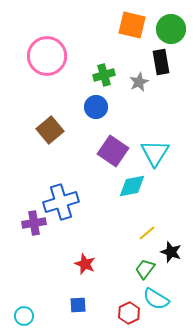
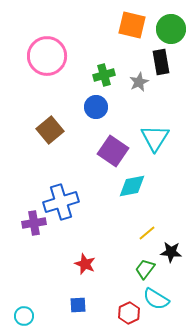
cyan triangle: moved 15 px up
black star: rotated 15 degrees counterclockwise
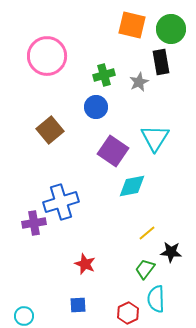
cyan semicircle: rotated 56 degrees clockwise
red hexagon: moved 1 px left
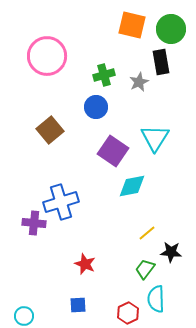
purple cross: rotated 15 degrees clockwise
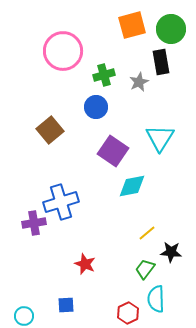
orange square: rotated 28 degrees counterclockwise
pink circle: moved 16 px right, 5 px up
cyan triangle: moved 5 px right
purple cross: rotated 15 degrees counterclockwise
blue square: moved 12 px left
